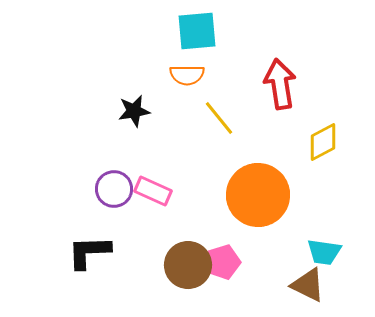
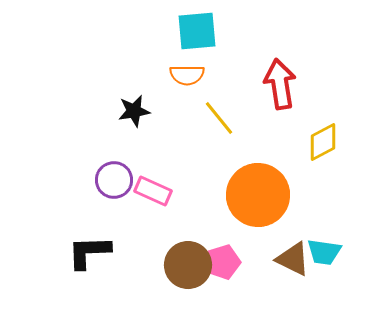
purple circle: moved 9 px up
brown triangle: moved 15 px left, 26 px up
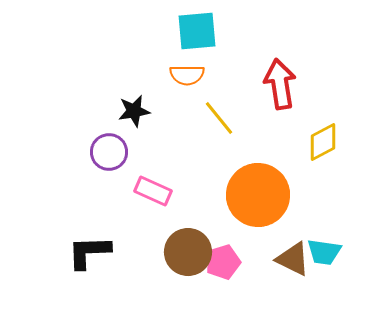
purple circle: moved 5 px left, 28 px up
brown circle: moved 13 px up
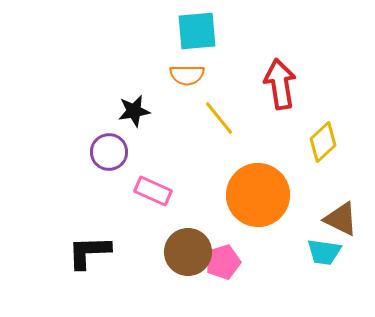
yellow diamond: rotated 15 degrees counterclockwise
brown triangle: moved 48 px right, 40 px up
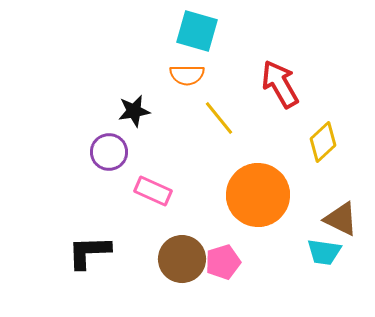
cyan square: rotated 21 degrees clockwise
red arrow: rotated 21 degrees counterclockwise
brown circle: moved 6 px left, 7 px down
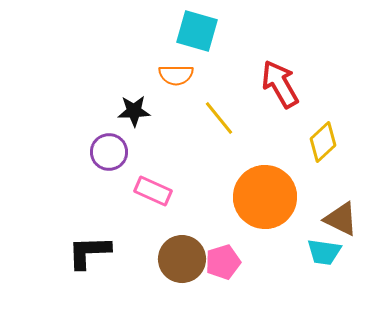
orange semicircle: moved 11 px left
black star: rotated 8 degrees clockwise
orange circle: moved 7 px right, 2 px down
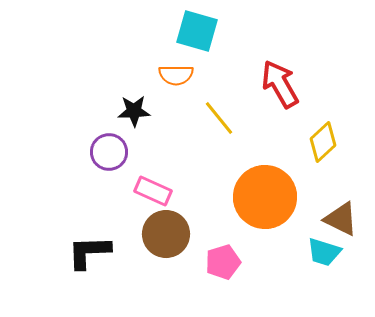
cyan trapezoid: rotated 9 degrees clockwise
brown circle: moved 16 px left, 25 px up
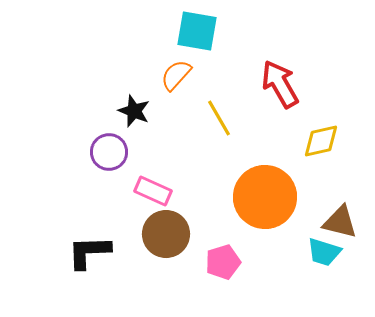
cyan square: rotated 6 degrees counterclockwise
orange semicircle: rotated 132 degrees clockwise
black star: rotated 24 degrees clockwise
yellow line: rotated 9 degrees clockwise
yellow diamond: moved 2 px left, 1 px up; rotated 30 degrees clockwise
brown triangle: moved 1 px left, 3 px down; rotated 12 degrees counterclockwise
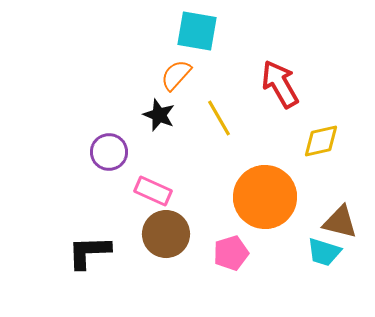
black star: moved 25 px right, 4 px down
pink pentagon: moved 8 px right, 9 px up
